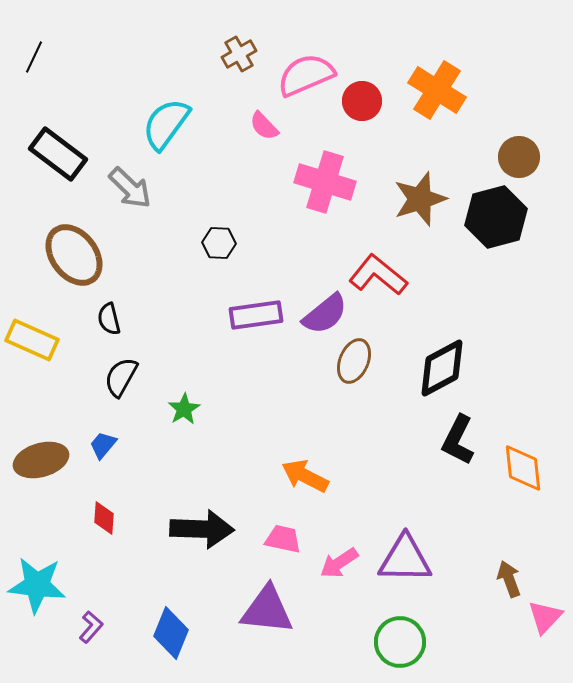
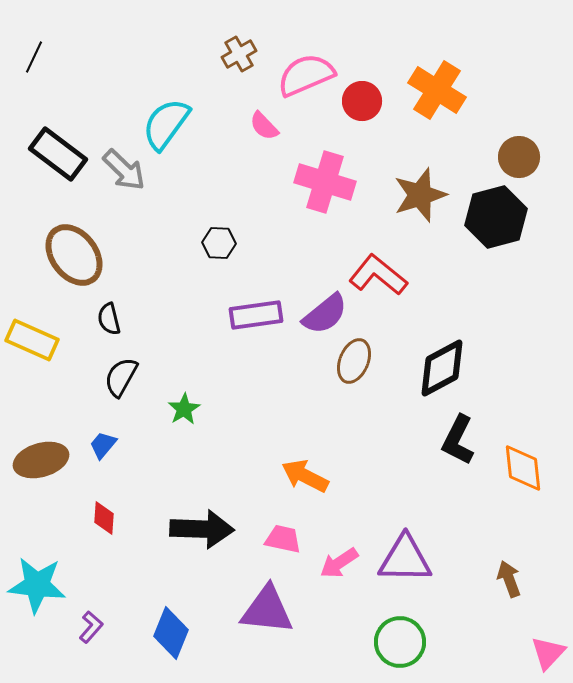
gray arrow at (130, 188): moved 6 px left, 18 px up
brown star at (420, 199): moved 4 px up
pink triangle at (545, 617): moved 3 px right, 36 px down
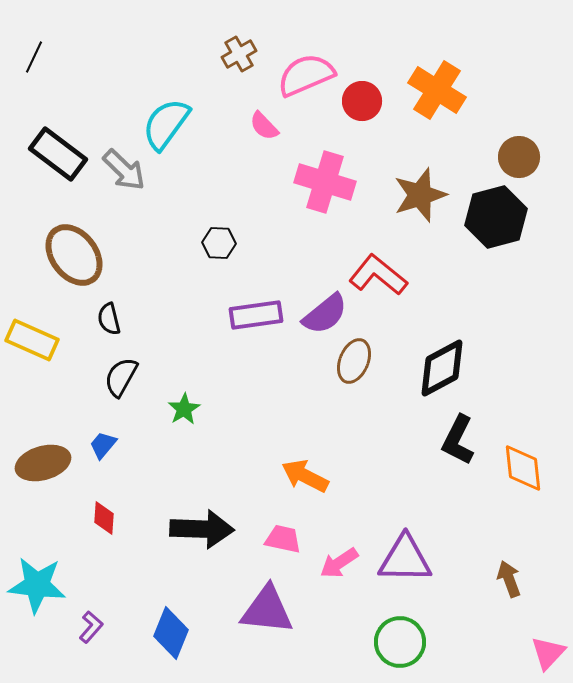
brown ellipse at (41, 460): moved 2 px right, 3 px down
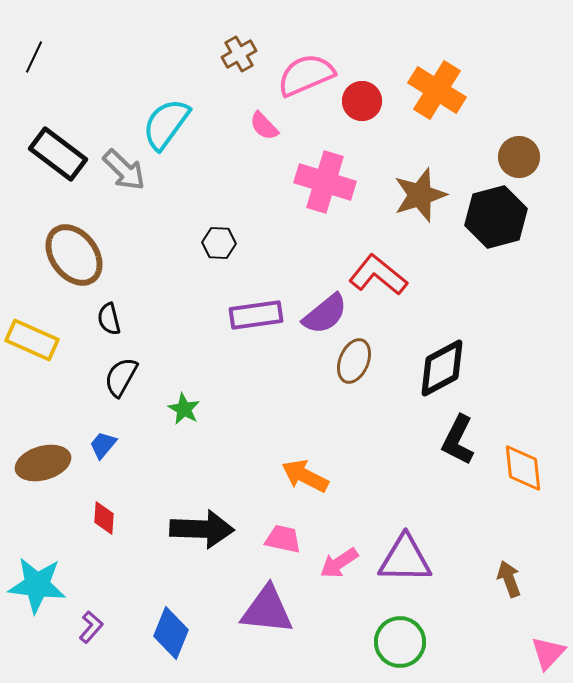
green star at (184, 409): rotated 12 degrees counterclockwise
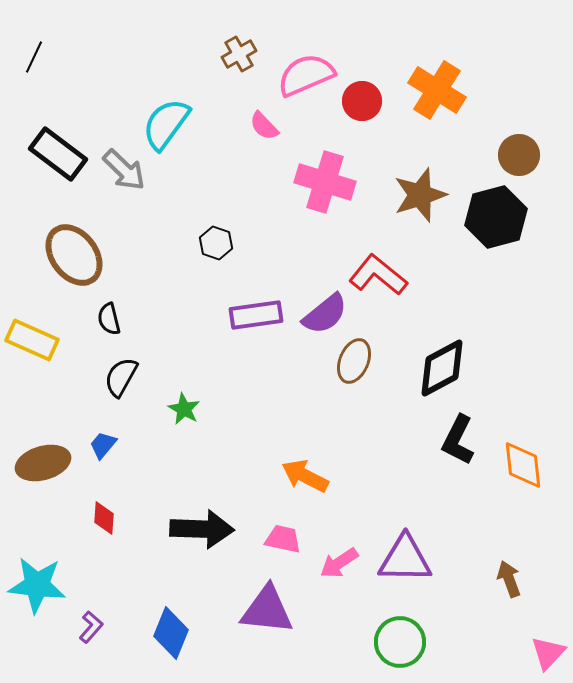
brown circle at (519, 157): moved 2 px up
black hexagon at (219, 243): moved 3 px left; rotated 16 degrees clockwise
orange diamond at (523, 468): moved 3 px up
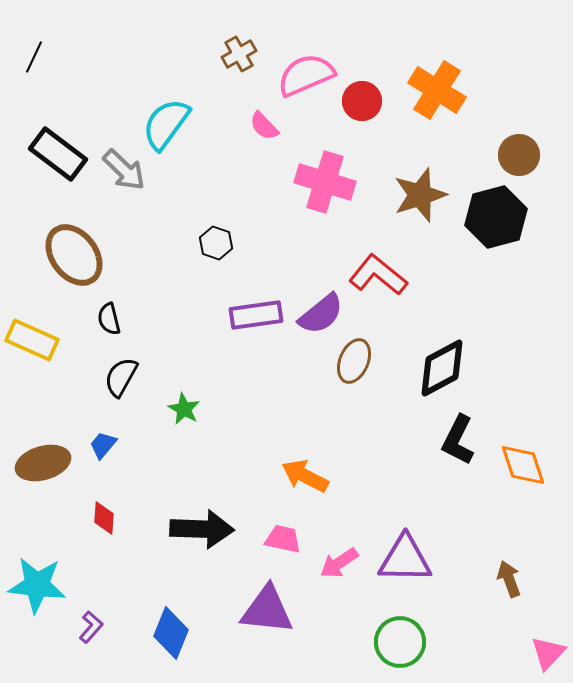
purple semicircle at (325, 314): moved 4 px left
orange diamond at (523, 465): rotated 12 degrees counterclockwise
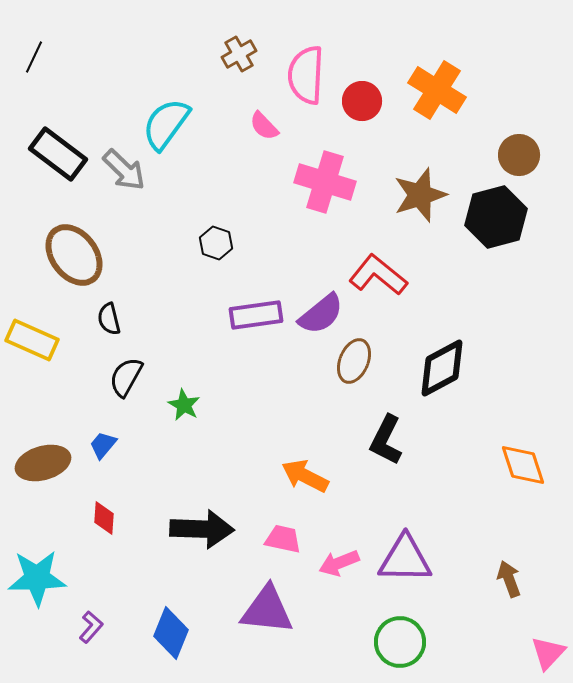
pink semicircle at (306, 75): rotated 64 degrees counterclockwise
black semicircle at (121, 377): moved 5 px right
green star at (184, 409): moved 4 px up
black L-shape at (458, 440): moved 72 px left
pink arrow at (339, 563): rotated 12 degrees clockwise
cyan star at (37, 585): moved 7 px up; rotated 8 degrees counterclockwise
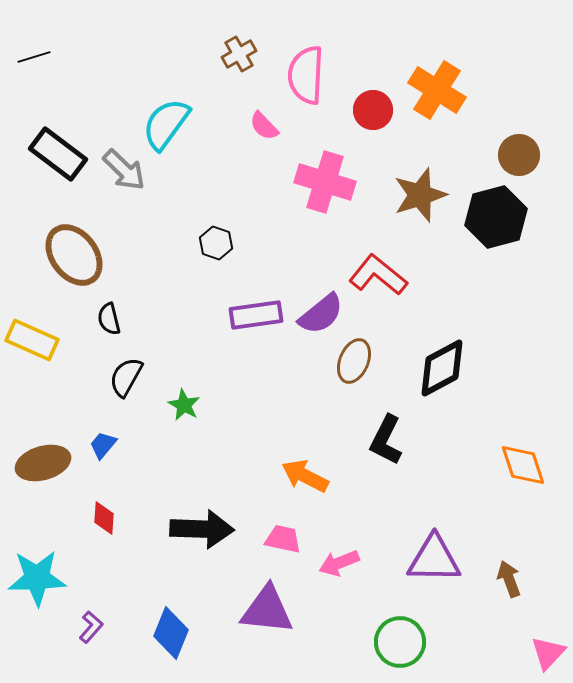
black line at (34, 57): rotated 48 degrees clockwise
red circle at (362, 101): moved 11 px right, 9 px down
purple triangle at (405, 559): moved 29 px right
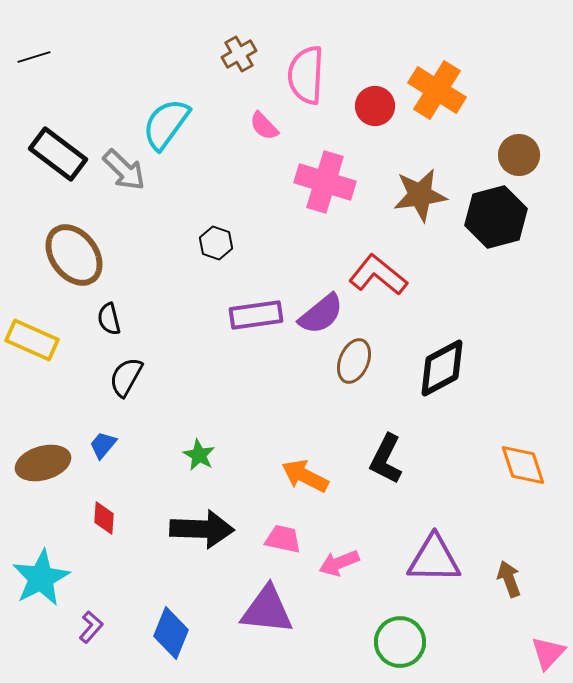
red circle at (373, 110): moved 2 px right, 4 px up
brown star at (420, 195): rotated 10 degrees clockwise
green star at (184, 405): moved 15 px right, 50 px down
black L-shape at (386, 440): moved 19 px down
cyan star at (37, 578): moved 4 px right; rotated 26 degrees counterclockwise
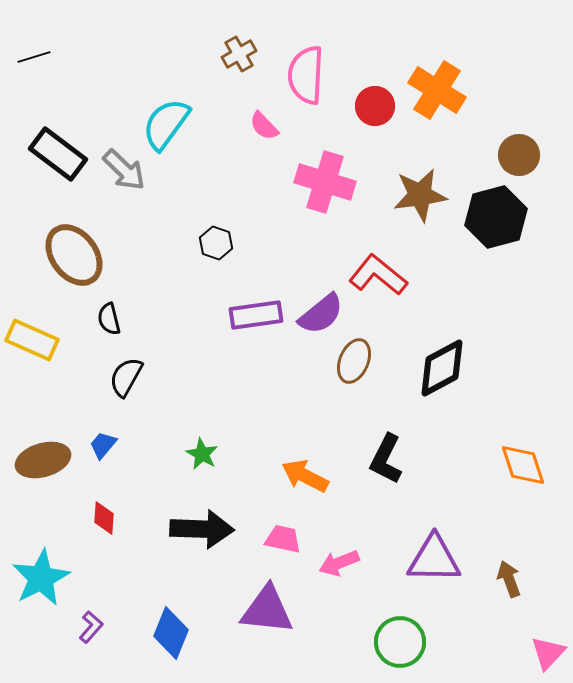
green star at (199, 455): moved 3 px right, 1 px up
brown ellipse at (43, 463): moved 3 px up
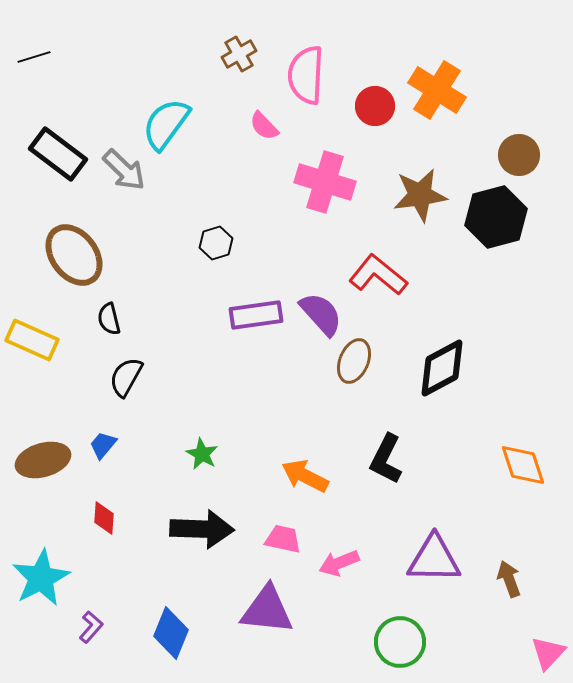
black hexagon at (216, 243): rotated 24 degrees clockwise
purple semicircle at (321, 314): rotated 93 degrees counterclockwise
